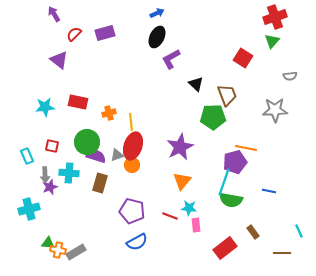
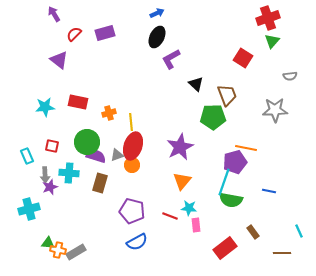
red cross at (275, 17): moved 7 px left, 1 px down
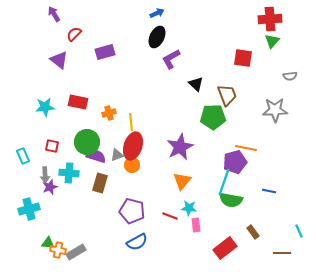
red cross at (268, 18): moved 2 px right, 1 px down; rotated 15 degrees clockwise
purple rectangle at (105, 33): moved 19 px down
red square at (243, 58): rotated 24 degrees counterclockwise
cyan rectangle at (27, 156): moved 4 px left
